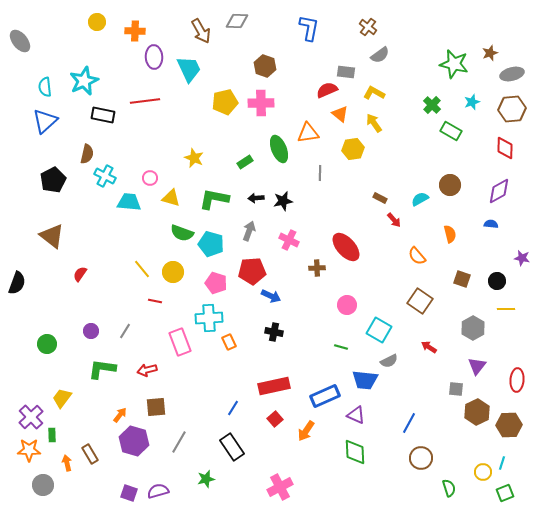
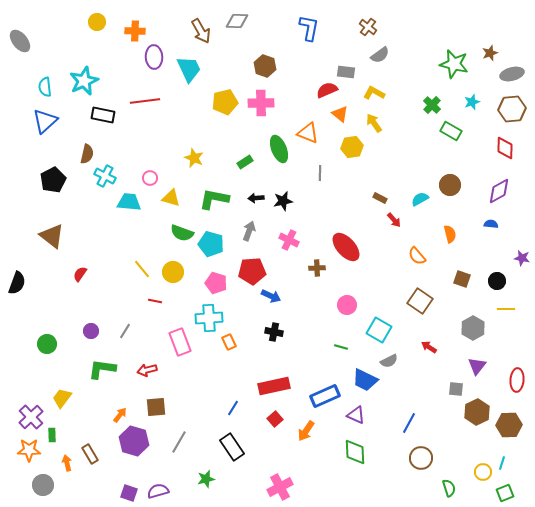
orange triangle at (308, 133): rotated 30 degrees clockwise
yellow hexagon at (353, 149): moved 1 px left, 2 px up
blue trapezoid at (365, 380): rotated 20 degrees clockwise
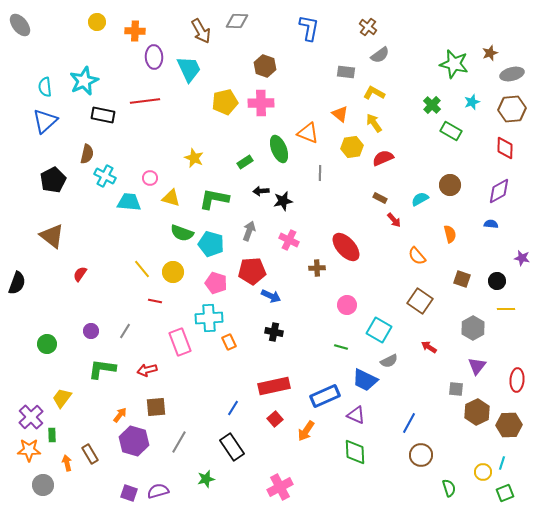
gray ellipse at (20, 41): moved 16 px up
red semicircle at (327, 90): moved 56 px right, 68 px down
black arrow at (256, 198): moved 5 px right, 7 px up
brown circle at (421, 458): moved 3 px up
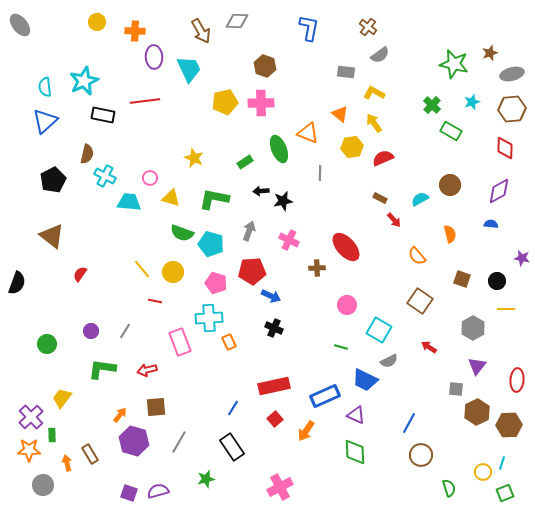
black cross at (274, 332): moved 4 px up; rotated 12 degrees clockwise
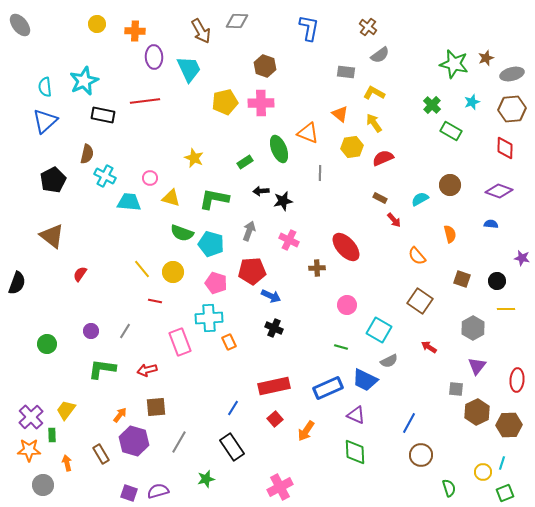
yellow circle at (97, 22): moved 2 px down
brown star at (490, 53): moved 4 px left, 5 px down
purple diamond at (499, 191): rotated 48 degrees clockwise
blue rectangle at (325, 396): moved 3 px right, 8 px up
yellow trapezoid at (62, 398): moved 4 px right, 12 px down
brown rectangle at (90, 454): moved 11 px right
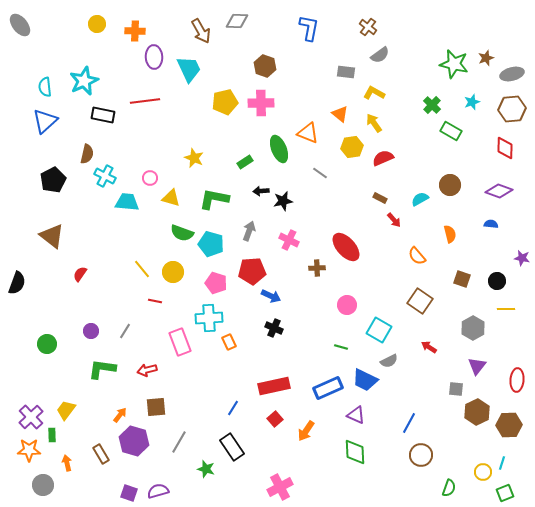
gray line at (320, 173): rotated 56 degrees counterclockwise
cyan trapezoid at (129, 202): moved 2 px left
green star at (206, 479): moved 10 px up; rotated 30 degrees clockwise
green semicircle at (449, 488): rotated 36 degrees clockwise
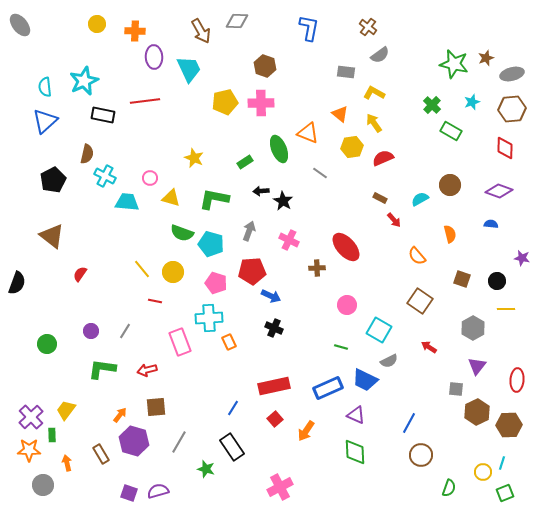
black star at (283, 201): rotated 30 degrees counterclockwise
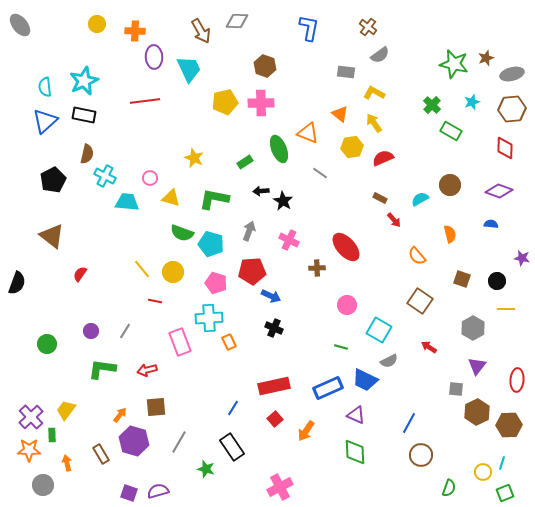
black rectangle at (103, 115): moved 19 px left
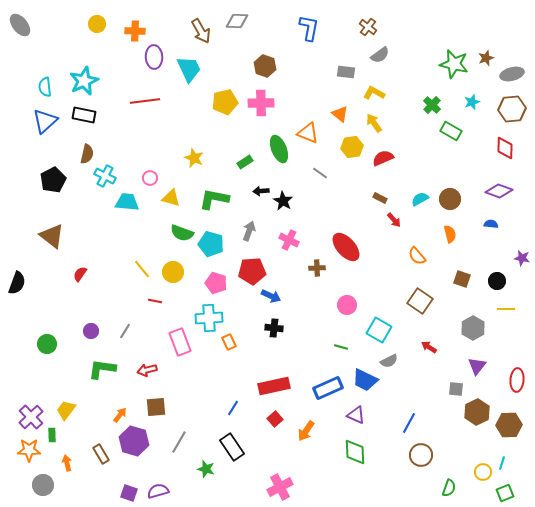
brown circle at (450, 185): moved 14 px down
black cross at (274, 328): rotated 18 degrees counterclockwise
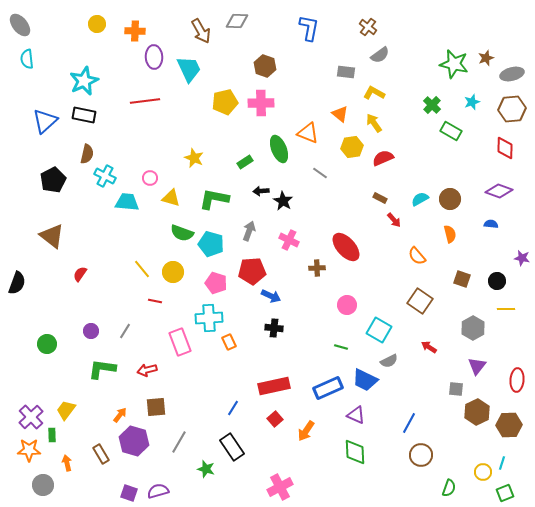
cyan semicircle at (45, 87): moved 18 px left, 28 px up
